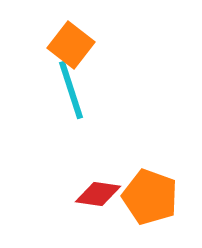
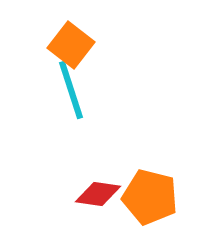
orange pentagon: rotated 6 degrees counterclockwise
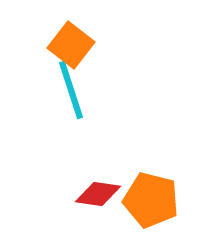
orange pentagon: moved 1 px right, 3 px down
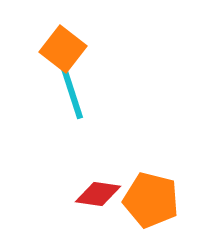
orange square: moved 8 px left, 4 px down
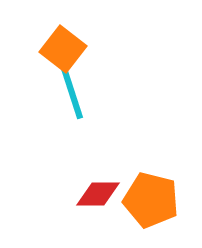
red diamond: rotated 9 degrees counterclockwise
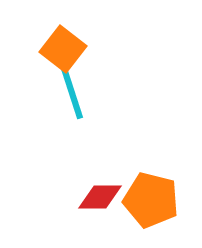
red diamond: moved 2 px right, 3 px down
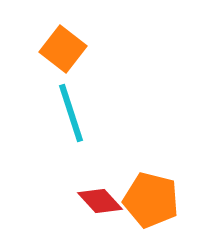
cyan line: moved 23 px down
red diamond: moved 4 px down; rotated 48 degrees clockwise
